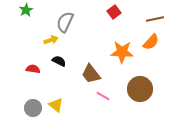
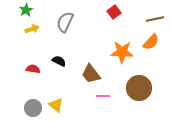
yellow arrow: moved 19 px left, 11 px up
brown circle: moved 1 px left, 1 px up
pink line: rotated 32 degrees counterclockwise
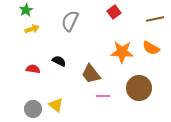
gray semicircle: moved 5 px right, 1 px up
orange semicircle: moved 6 px down; rotated 78 degrees clockwise
gray circle: moved 1 px down
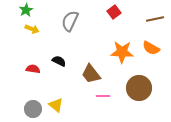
yellow arrow: rotated 40 degrees clockwise
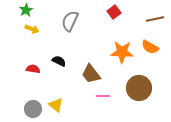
orange semicircle: moved 1 px left, 1 px up
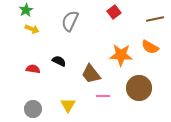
orange star: moved 1 px left, 3 px down
yellow triangle: moved 12 px right; rotated 21 degrees clockwise
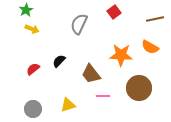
gray semicircle: moved 9 px right, 3 px down
black semicircle: rotated 72 degrees counterclockwise
red semicircle: rotated 48 degrees counterclockwise
yellow triangle: rotated 42 degrees clockwise
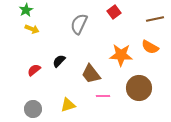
red semicircle: moved 1 px right, 1 px down
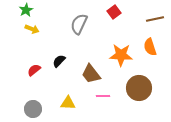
orange semicircle: rotated 42 degrees clockwise
yellow triangle: moved 2 px up; rotated 21 degrees clockwise
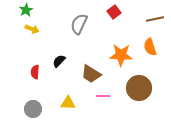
red semicircle: moved 1 px right, 2 px down; rotated 48 degrees counterclockwise
brown trapezoid: rotated 20 degrees counterclockwise
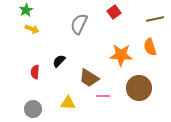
brown trapezoid: moved 2 px left, 4 px down
